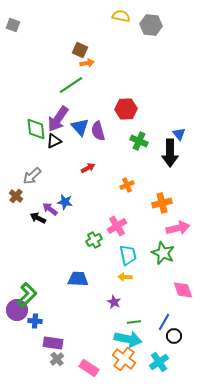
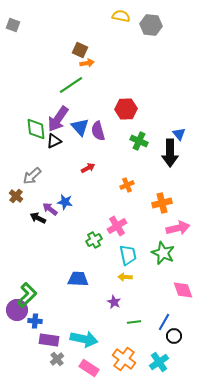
cyan arrow at (128, 339): moved 44 px left
purple rectangle at (53, 343): moved 4 px left, 3 px up
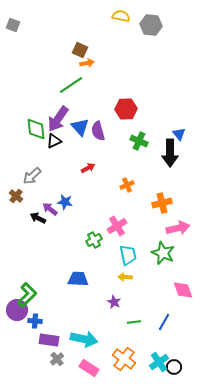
black circle at (174, 336): moved 31 px down
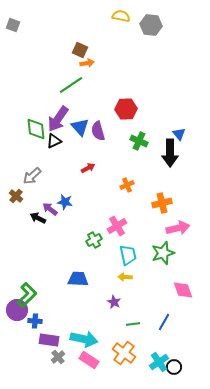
green star at (163, 253): rotated 30 degrees clockwise
green line at (134, 322): moved 1 px left, 2 px down
gray cross at (57, 359): moved 1 px right, 2 px up
orange cross at (124, 359): moved 6 px up
pink rectangle at (89, 368): moved 8 px up
